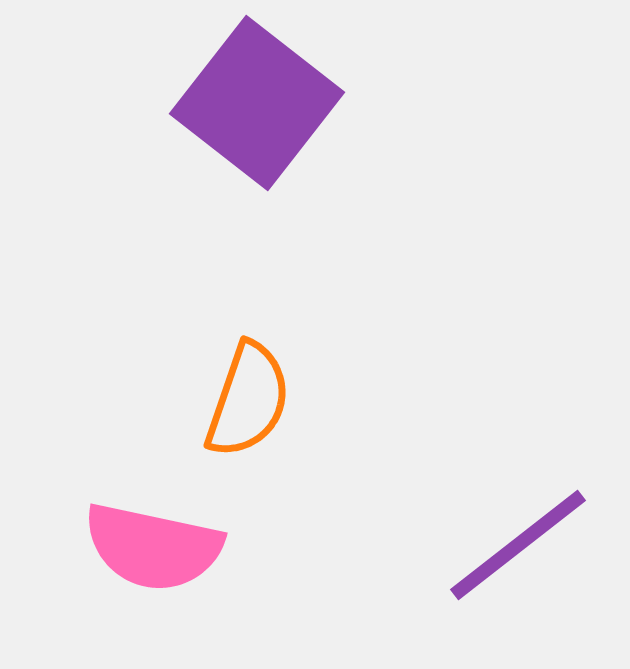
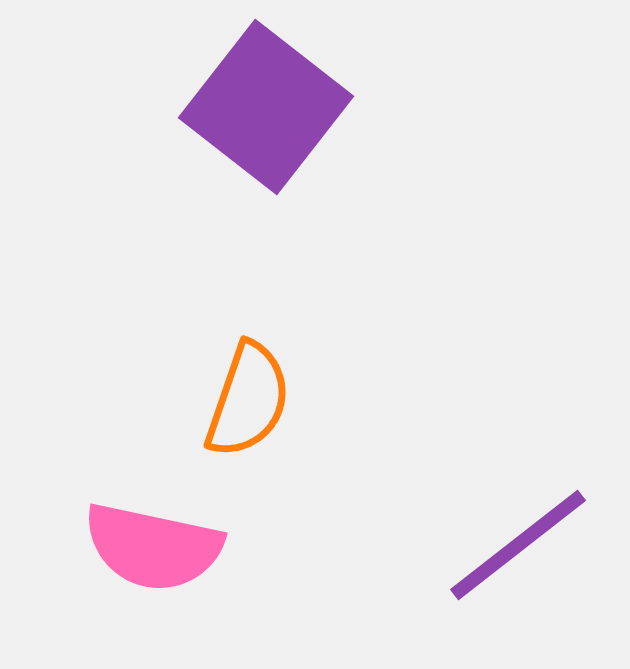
purple square: moved 9 px right, 4 px down
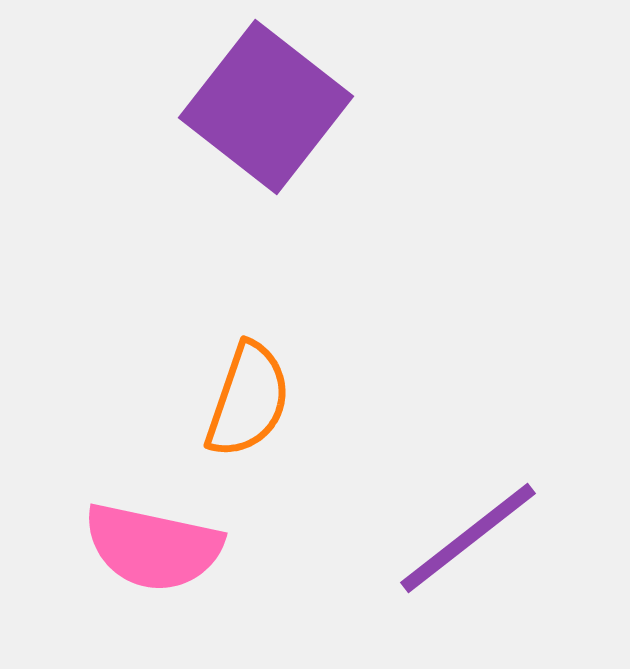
purple line: moved 50 px left, 7 px up
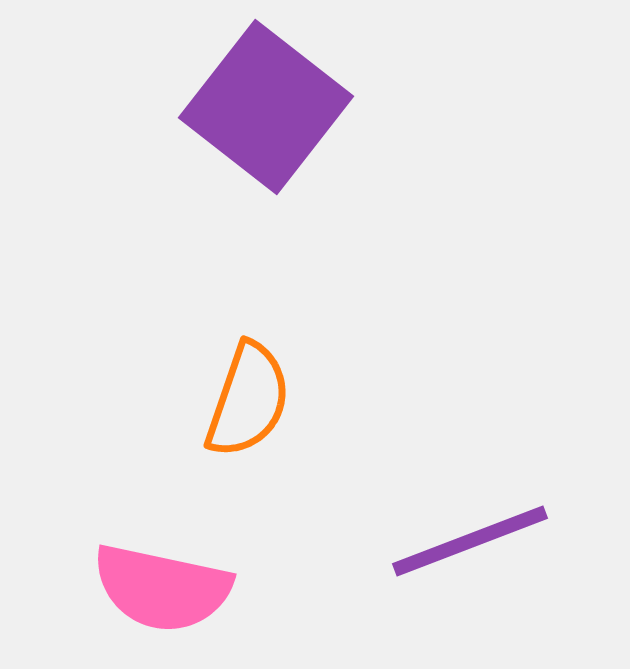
purple line: moved 2 px right, 3 px down; rotated 17 degrees clockwise
pink semicircle: moved 9 px right, 41 px down
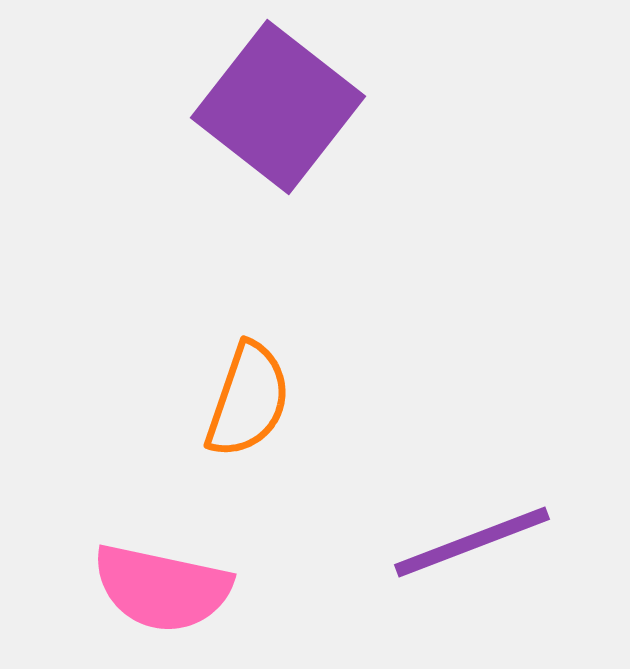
purple square: moved 12 px right
purple line: moved 2 px right, 1 px down
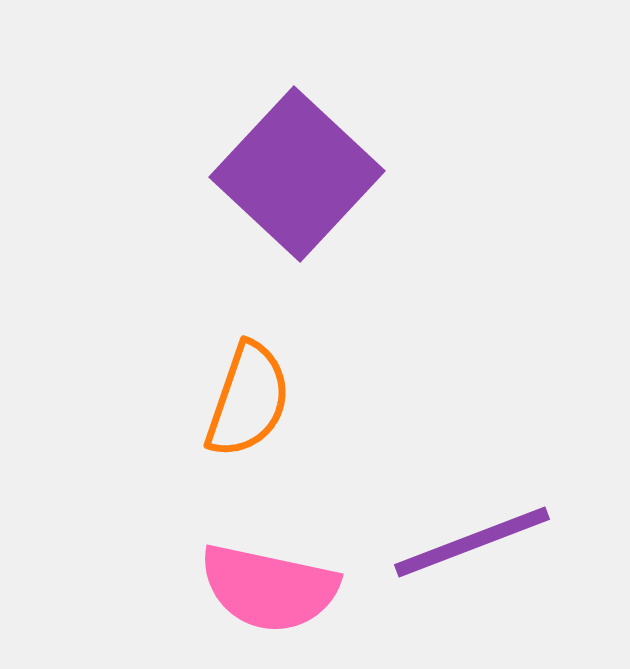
purple square: moved 19 px right, 67 px down; rotated 5 degrees clockwise
pink semicircle: moved 107 px right
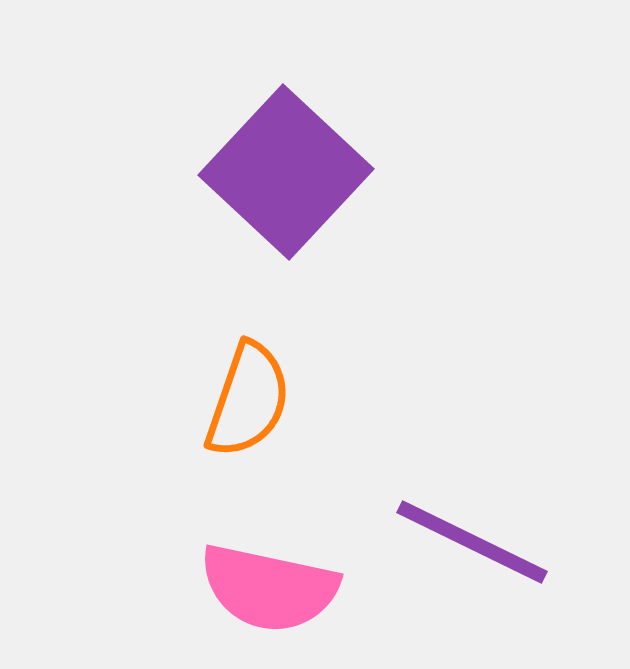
purple square: moved 11 px left, 2 px up
purple line: rotated 47 degrees clockwise
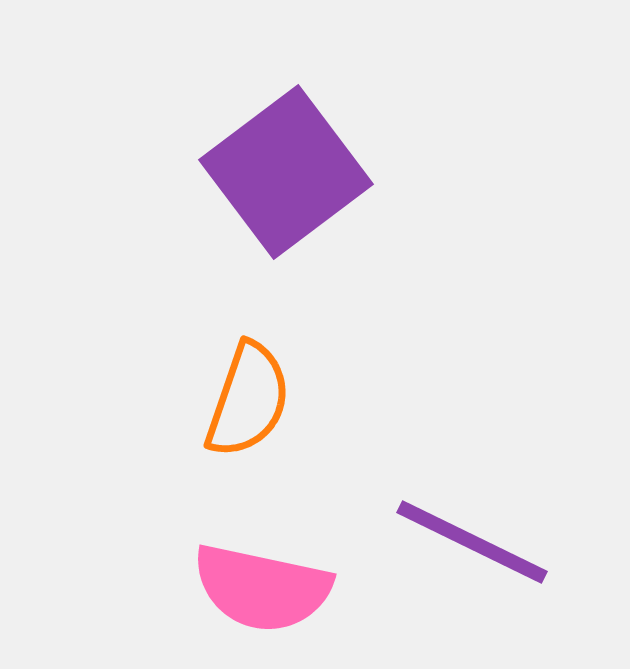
purple square: rotated 10 degrees clockwise
pink semicircle: moved 7 px left
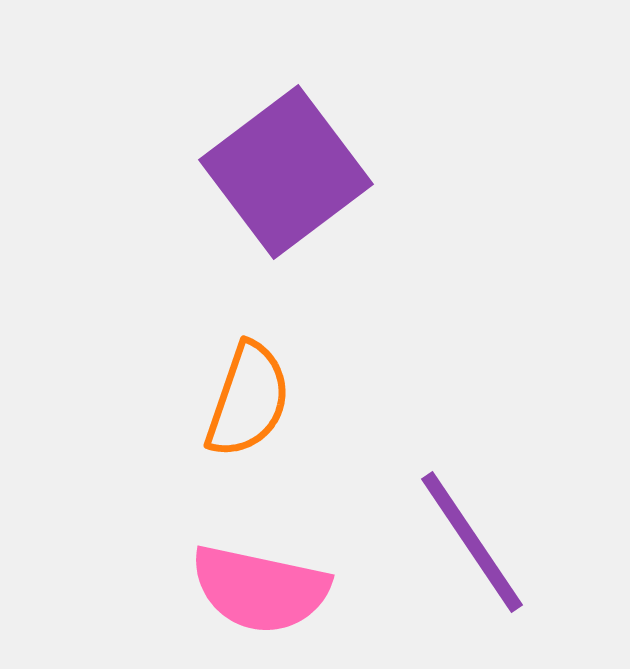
purple line: rotated 30 degrees clockwise
pink semicircle: moved 2 px left, 1 px down
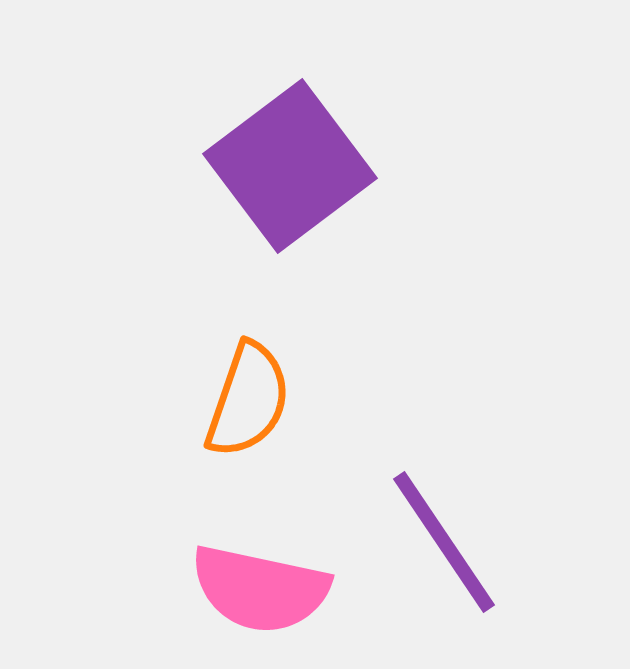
purple square: moved 4 px right, 6 px up
purple line: moved 28 px left
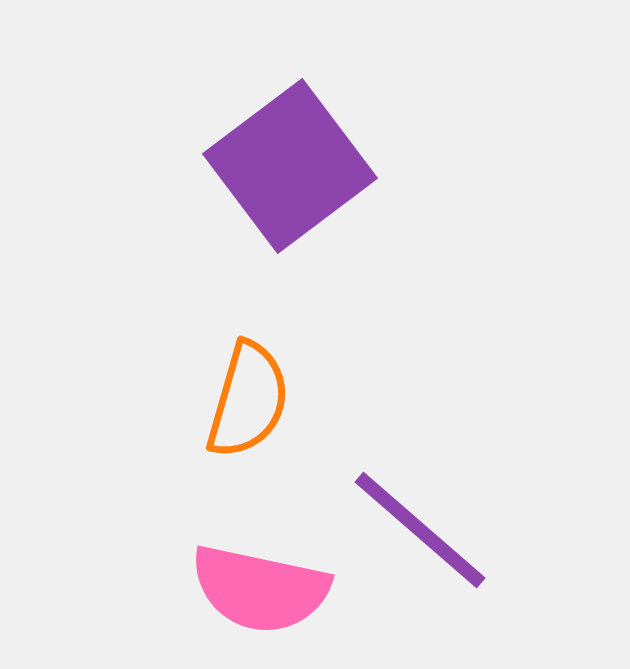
orange semicircle: rotated 3 degrees counterclockwise
purple line: moved 24 px left, 12 px up; rotated 15 degrees counterclockwise
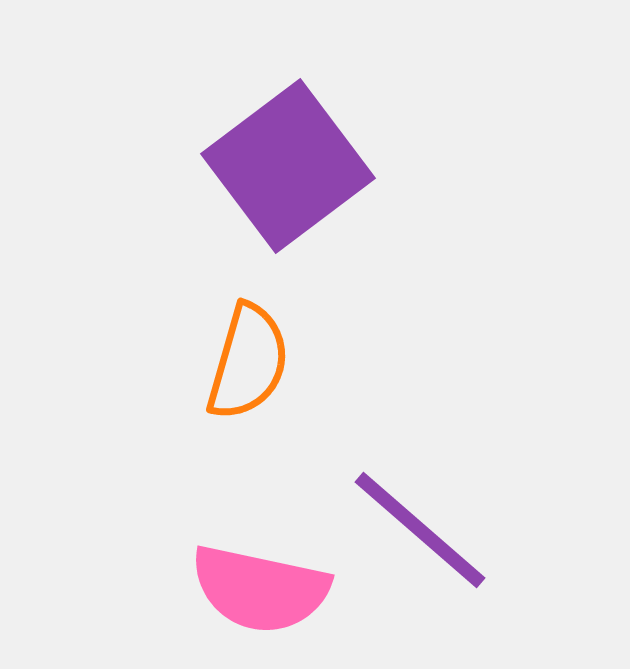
purple square: moved 2 px left
orange semicircle: moved 38 px up
